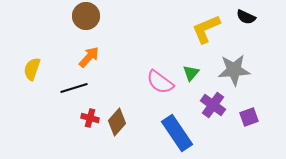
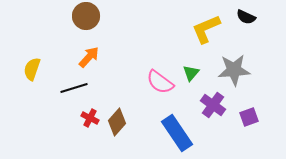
red cross: rotated 12 degrees clockwise
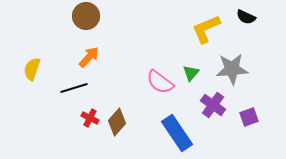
gray star: moved 2 px left, 1 px up
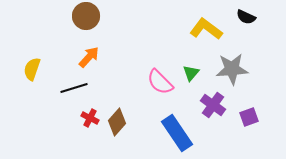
yellow L-shape: rotated 60 degrees clockwise
pink semicircle: rotated 8 degrees clockwise
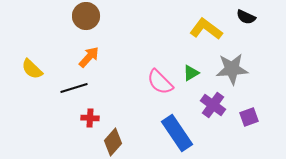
yellow semicircle: rotated 65 degrees counterclockwise
green triangle: rotated 18 degrees clockwise
red cross: rotated 24 degrees counterclockwise
brown diamond: moved 4 px left, 20 px down
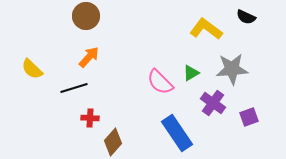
purple cross: moved 2 px up
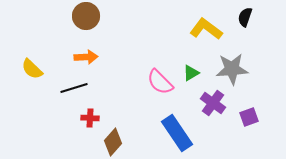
black semicircle: moved 1 px left; rotated 84 degrees clockwise
orange arrow: moved 3 px left; rotated 45 degrees clockwise
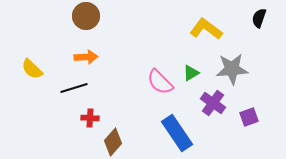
black semicircle: moved 14 px right, 1 px down
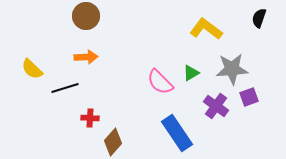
black line: moved 9 px left
purple cross: moved 3 px right, 3 px down
purple square: moved 20 px up
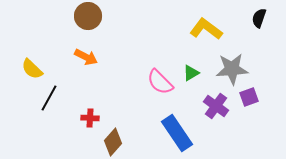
brown circle: moved 2 px right
orange arrow: rotated 30 degrees clockwise
black line: moved 16 px left, 10 px down; rotated 44 degrees counterclockwise
